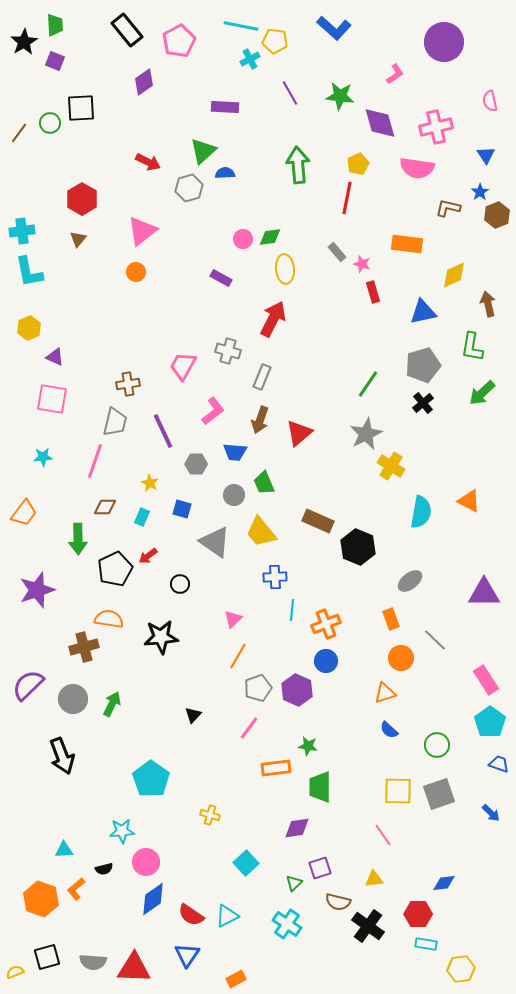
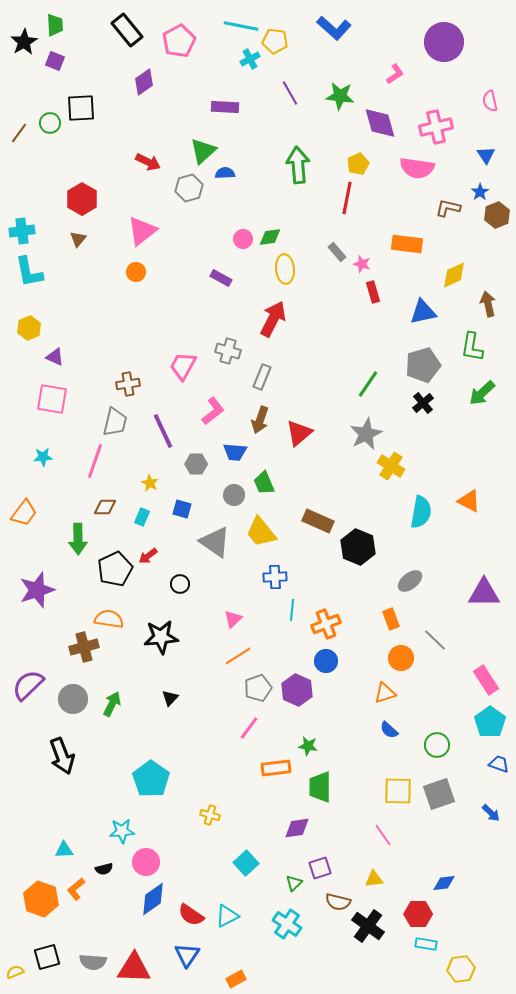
orange line at (238, 656): rotated 28 degrees clockwise
black triangle at (193, 715): moved 23 px left, 17 px up
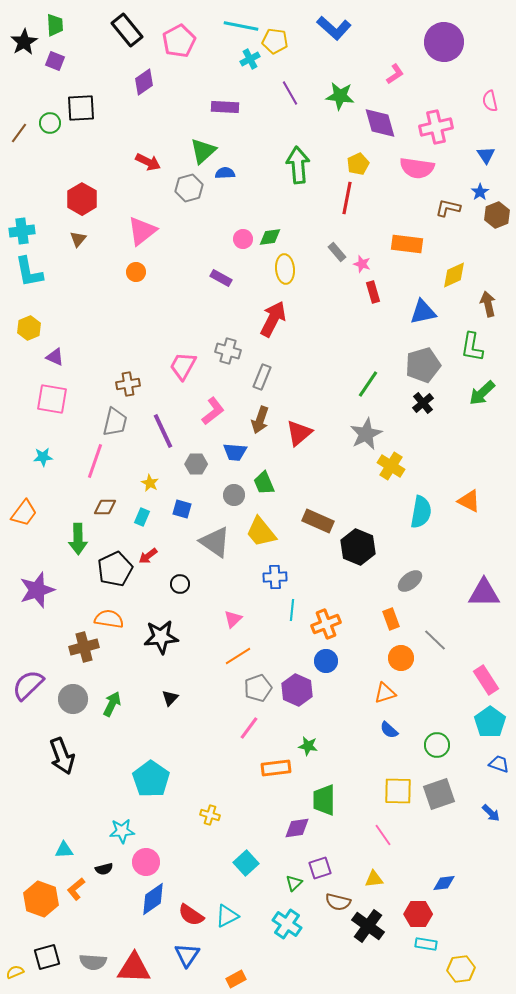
green trapezoid at (320, 787): moved 4 px right, 13 px down
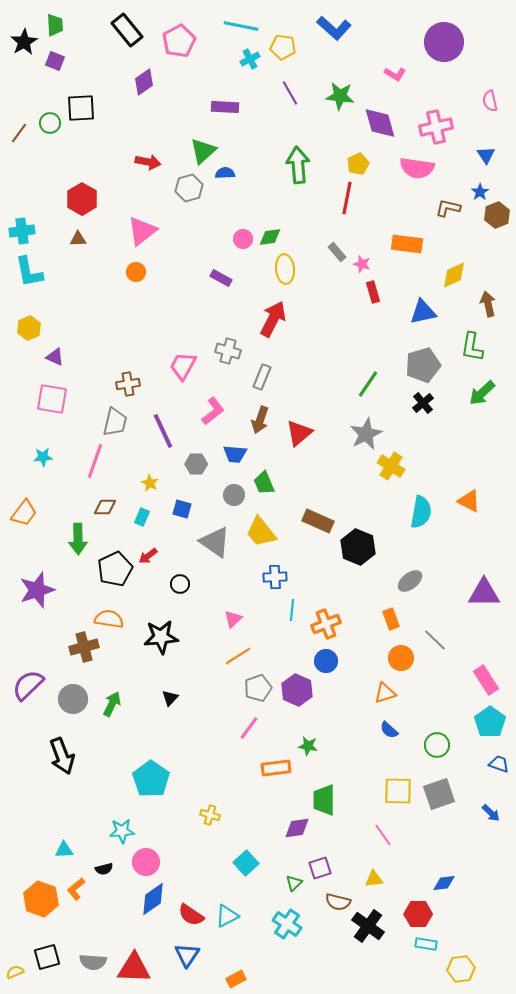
yellow pentagon at (275, 41): moved 8 px right, 6 px down
pink L-shape at (395, 74): rotated 65 degrees clockwise
red arrow at (148, 162): rotated 15 degrees counterclockwise
brown triangle at (78, 239): rotated 48 degrees clockwise
blue trapezoid at (235, 452): moved 2 px down
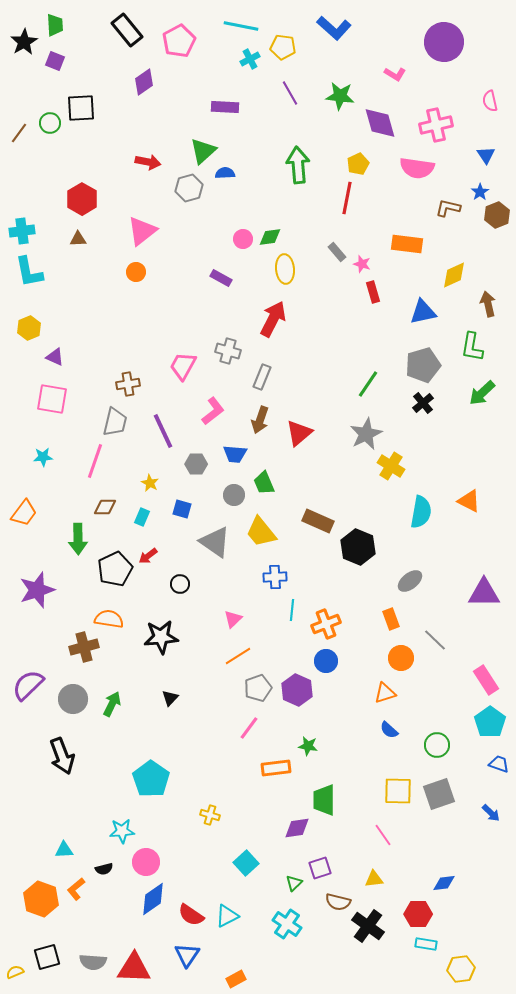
pink cross at (436, 127): moved 2 px up
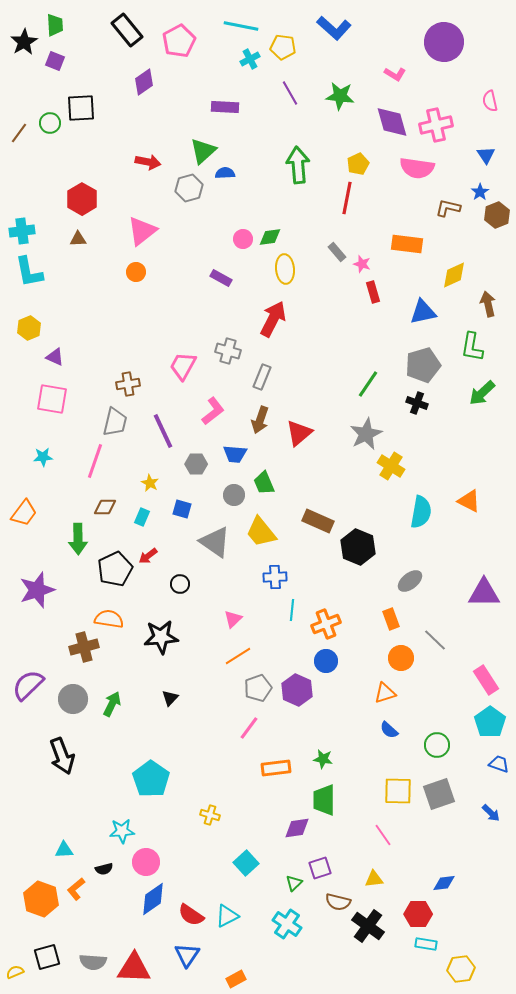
purple diamond at (380, 123): moved 12 px right, 1 px up
black cross at (423, 403): moved 6 px left; rotated 30 degrees counterclockwise
green star at (308, 746): moved 15 px right, 13 px down
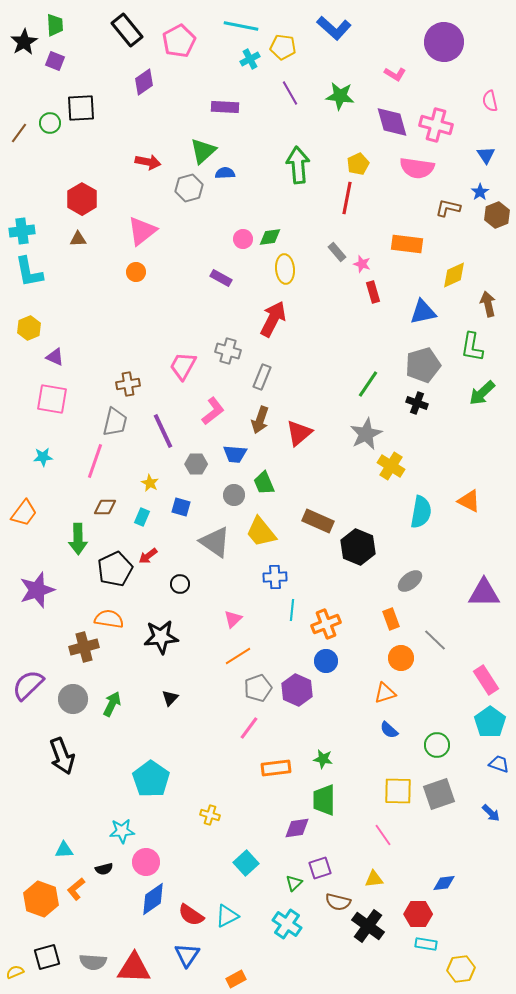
pink cross at (436, 125): rotated 28 degrees clockwise
blue square at (182, 509): moved 1 px left, 2 px up
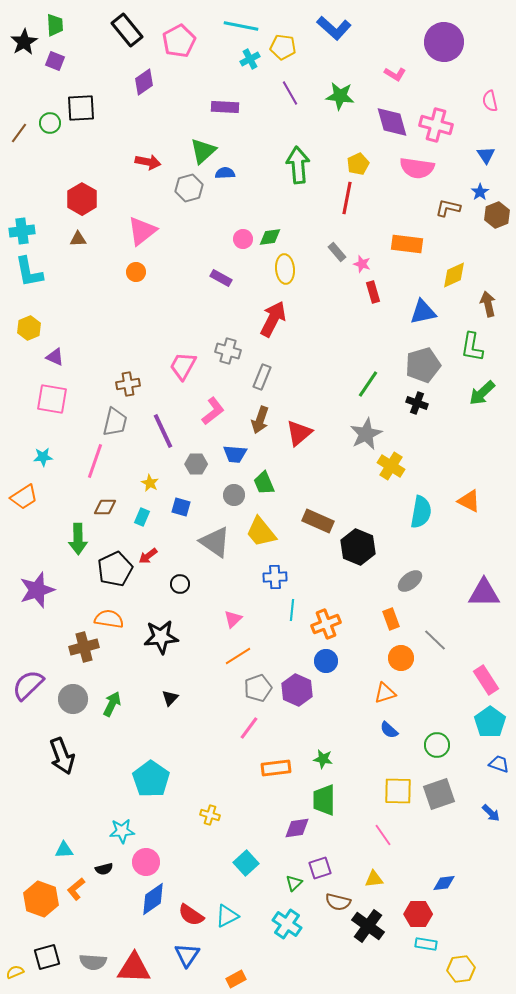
orange trapezoid at (24, 513): moved 16 px up; rotated 20 degrees clockwise
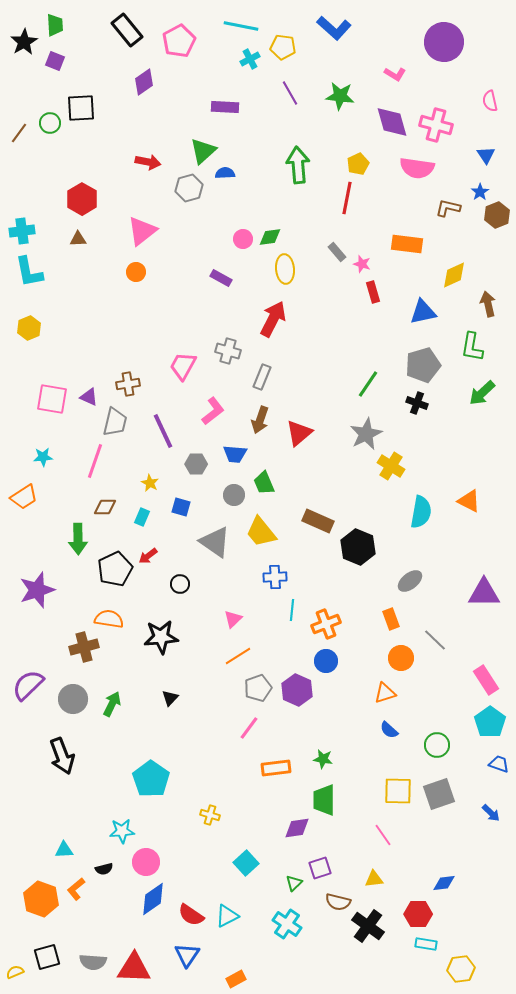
purple triangle at (55, 357): moved 34 px right, 40 px down
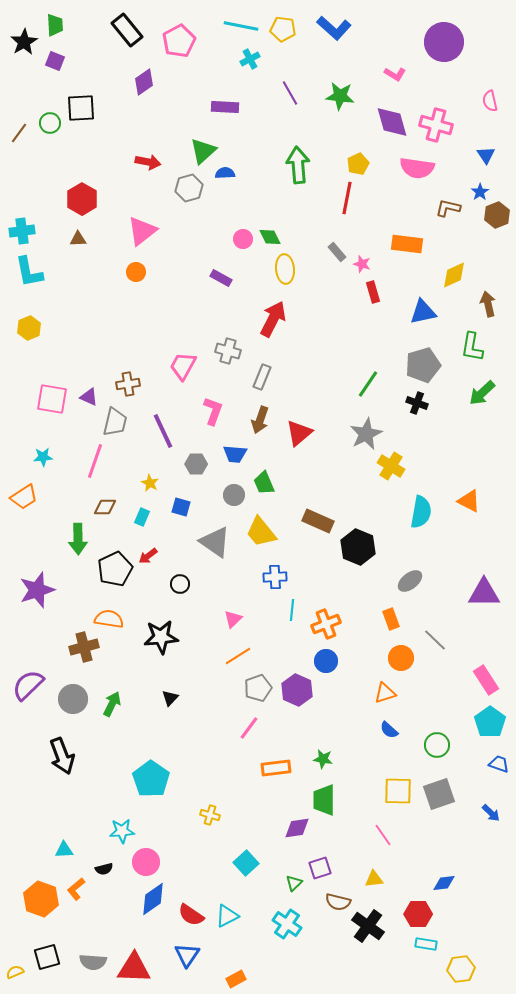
yellow pentagon at (283, 47): moved 18 px up
green diamond at (270, 237): rotated 70 degrees clockwise
pink L-shape at (213, 411): rotated 32 degrees counterclockwise
